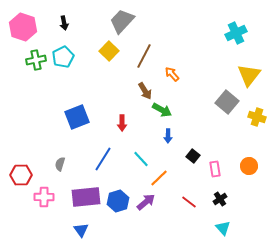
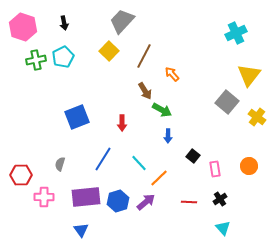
yellow cross: rotated 18 degrees clockwise
cyan line: moved 2 px left, 4 px down
red line: rotated 35 degrees counterclockwise
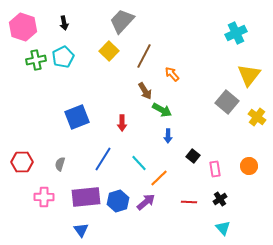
red hexagon: moved 1 px right, 13 px up
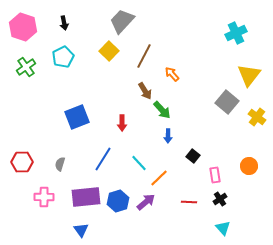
green cross: moved 10 px left, 7 px down; rotated 24 degrees counterclockwise
green arrow: rotated 18 degrees clockwise
pink rectangle: moved 6 px down
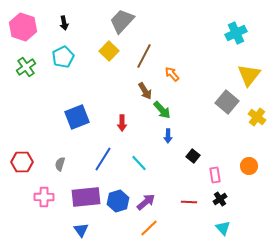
orange line: moved 10 px left, 50 px down
